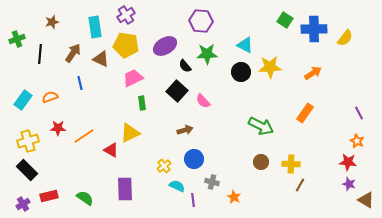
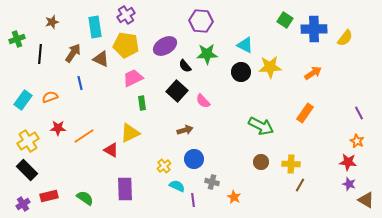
yellow cross at (28, 141): rotated 15 degrees counterclockwise
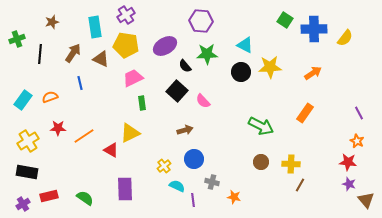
black rectangle at (27, 170): moved 2 px down; rotated 35 degrees counterclockwise
orange star at (234, 197): rotated 16 degrees counterclockwise
brown triangle at (366, 200): rotated 18 degrees clockwise
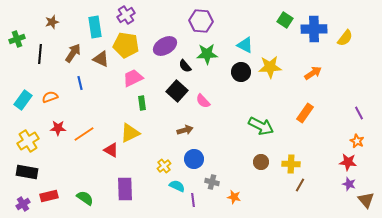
orange line at (84, 136): moved 2 px up
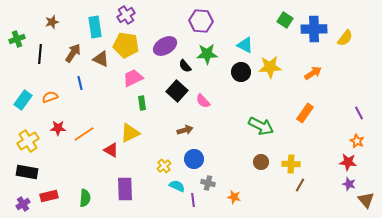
gray cross at (212, 182): moved 4 px left, 1 px down
green semicircle at (85, 198): rotated 60 degrees clockwise
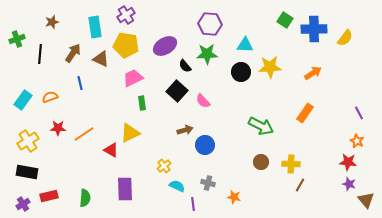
purple hexagon at (201, 21): moved 9 px right, 3 px down
cyan triangle at (245, 45): rotated 24 degrees counterclockwise
blue circle at (194, 159): moved 11 px right, 14 px up
purple line at (193, 200): moved 4 px down
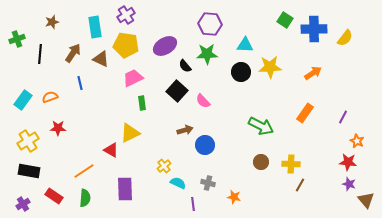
purple line at (359, 113): moved 16 px left, 4 px down; rotated 56 degrees clockwise
orange line at (84, 134): moved 37 px down
black rectangle at (27, 172): moved 2 px right, 1 px up
cyan semicircle at (177, 186): moved 1 px right, 3 px up
red rectangle at (49, 196): moved 5 px right; rotated 48 degrees clockwise
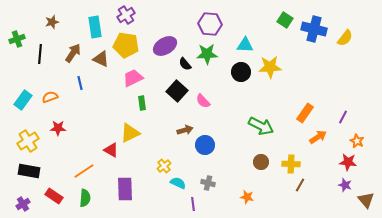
blue cross at (314, 29): rotated 15 degrees clockwise
black semicircle at (185, 66): moved 2 px up
orange arrow at (313, 73): moved 5 px right, 64 px down
purple star at (349, 184): moved 4 px left, 1 px down
orange star at (234, 197): moved 13 px right
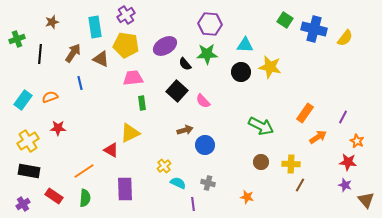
yellow star at (270, 67): rotated 15 degrees clockwise
pink trapezoid at (133, 78): rotated 20 degrees clockwise
